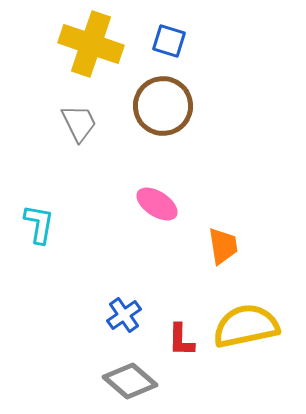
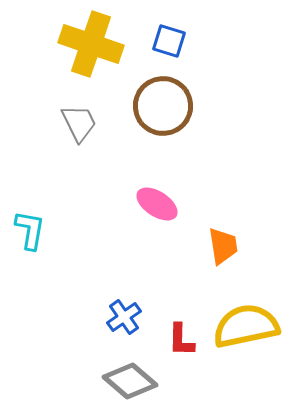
cyan L-shape: moved 9 px left, 6 px down
blue cross: moved 2 px down
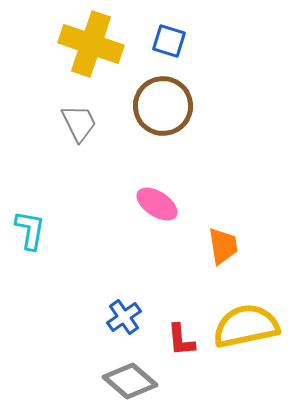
red L-shape: rotated 6 degrees counterclockwise
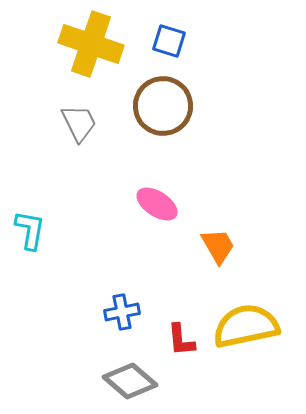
orange trapezoid: moved 5 px left; rotated 21 degrees counterclockwise
blue cross: moved 2 px left, 5 px up; rotated 24 degrees clockwise
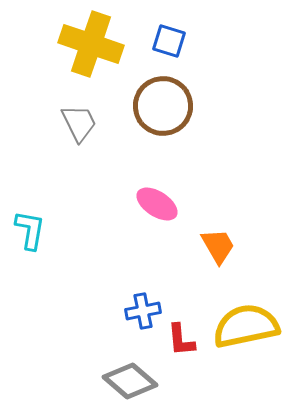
blue cross: moved 21 px right, 1 px up
